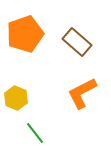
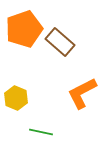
orange pentagon: moved 1 px left, 5 px up
brown rectangle: moved 17 px left
green line: moved 6 px right, 1 px up; rotated 40 degrees counterclockwise
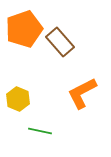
brown rectangle: rotated 8 degrees clockwise
yellow hexagon: moved 2 px right, 1 px down
green line: moved 1 px left, 1 px up
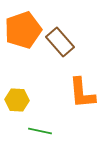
orange pentagon: moved 1 px left, 1 px down
orange L-shape: rotated 68 degrees counterclockwise
yellow hexagon: moved 1 px left, 1 px down; rotated 20 degrees counterclockwise
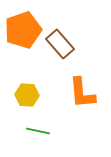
brown rectangle: moved 2 px down
yellow hexagon: moved 10 px right, 5 px up
green line: moved 2 px left
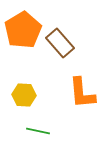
orange pentagon: rotated 12 degrees counterclockwise
brown rectangle: moved 1 px up
yellow hexagon: moved 3 px left
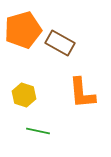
orange pentagon: rotated 15 degrees clockwise
brown rectangle: rotated 20 degrees counterclockwise
yellow hexagon: rotated 15 degrees clockwise
